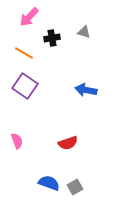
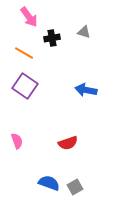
pink arrow: rotated 80 degrees counterclockwise
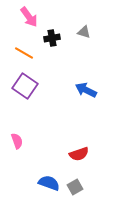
blue arrow: rotated 15 degrees clockwise
red semicircle: moved 11 px right, 11 px down
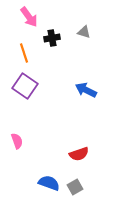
orange line: rotated 42 degrees clockwise
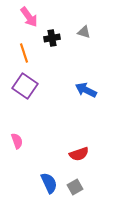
blue semicircle: rotated 45 degrees clockwise
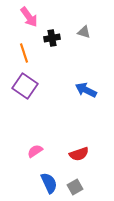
pink semicircle: moved 18 px right, 10 px down; rotated 105 degrees counterclockwise
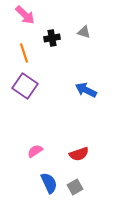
pink arrow: moved 4 px left, 2 px up; rotated 10 degrees counterclockwise
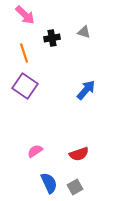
blue arrow: rotated 105 degrees clockwise
